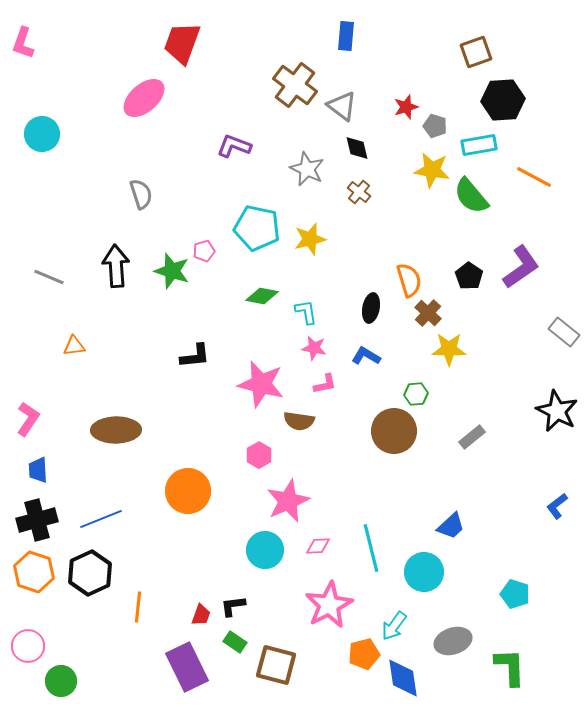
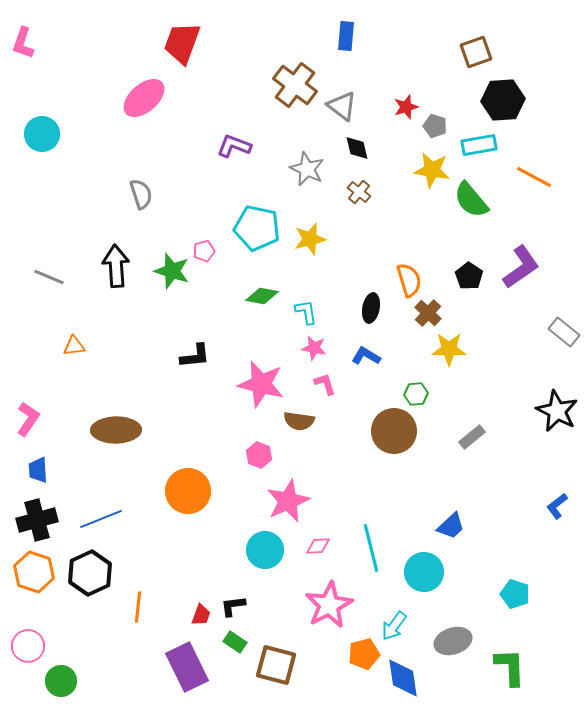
green semicircle at (471, 196): moved 4 px down
pink L-shape at (325, 384): rotated 95 degrees counterclockwise
pink hexagon at (259, 455): rotated 10 degrees counterclockwise
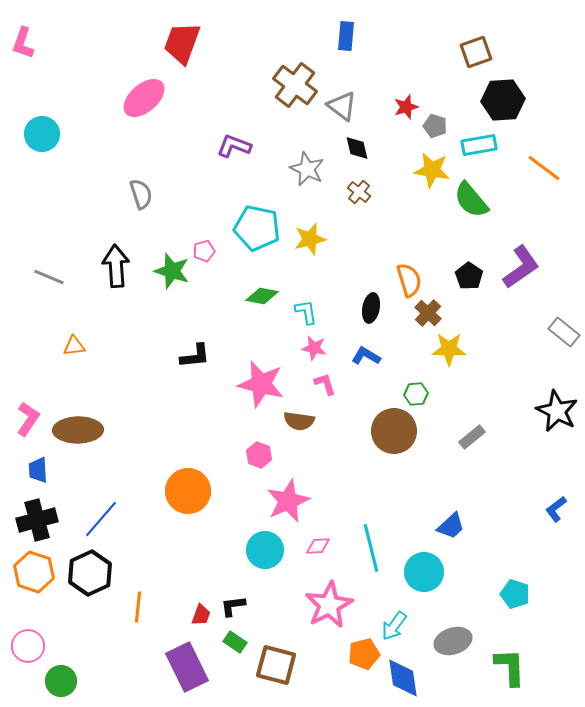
orange line at (534, 177): moved 10 px right, 9 px up; rotated 9 degrees clockwise
brown ellipse at (116, 430): moved 38 px left
blue L-shape at (557, 506): moved 1 px left, 3 px down
blue line at (101, 519): rotated 27 degrees counterclockwise
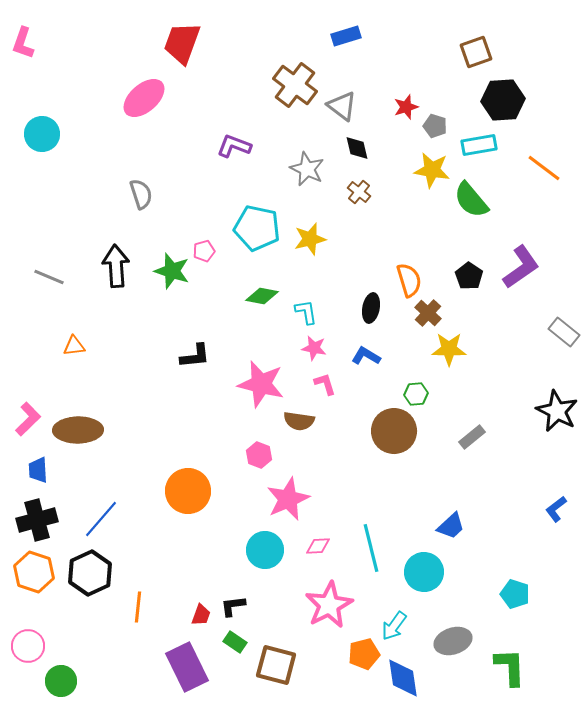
blue rectangle at (346, 36): rotated 68 degrees clockwise
pink L-shape at (28, 419): rotated 12 degrees clockwise
pink star at (288, 501): moved 2 px up
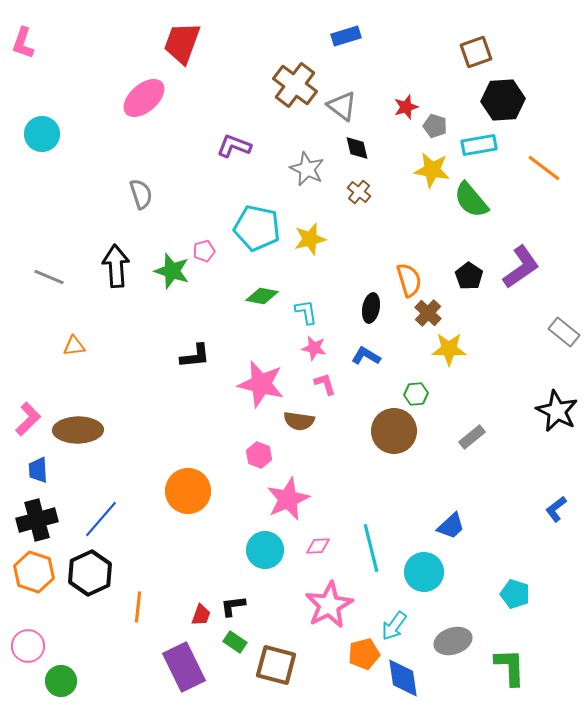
purple rectangle at (187, 667): moved 3 px left
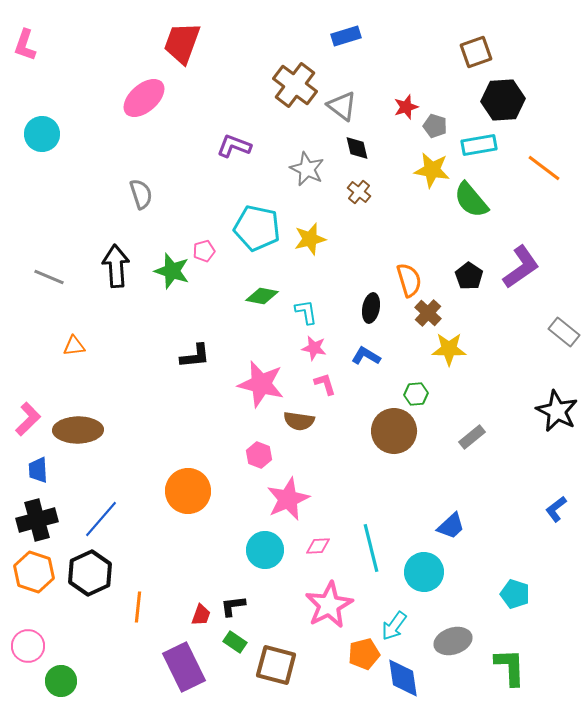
pink L-shape at (23, 43): moved 2 px right, 2 px down
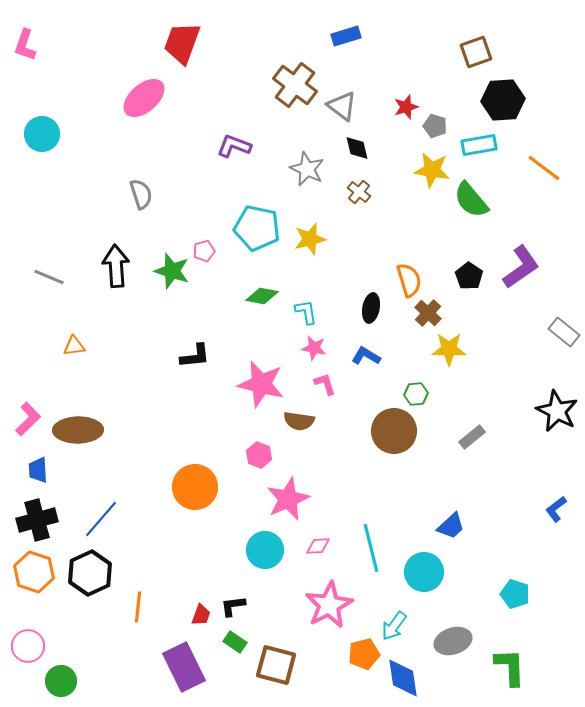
orange circle at (188, 491): moved 7 px right, 4 px up
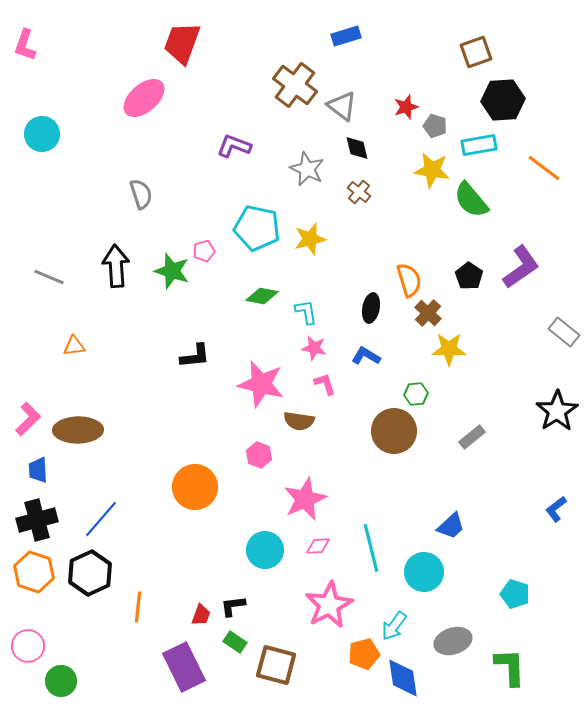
black star at (557, 411): rotated 12 degrees clockwise
pink star at (288, 499): moved 17 px right
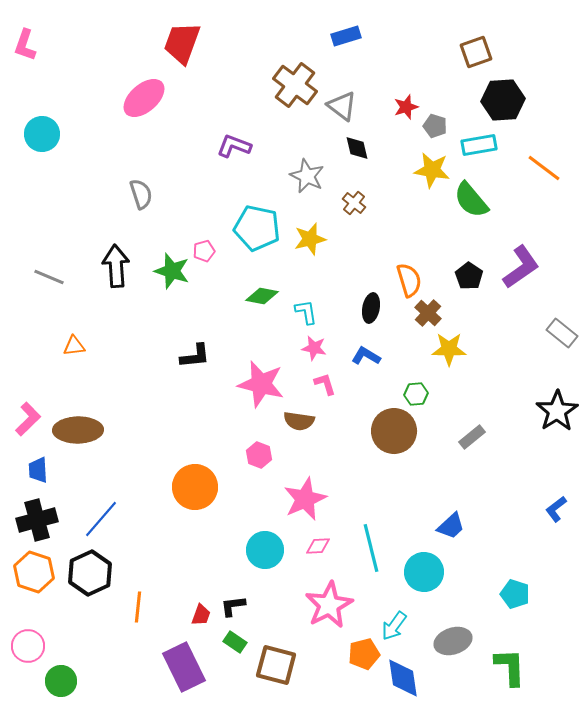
gray star at (307, 169): moved 7 px down
brown cross at (359, 192): moved 5 px left, 11 px down
gray rectangle at (564, 332): moved 2 px left, 1 px down
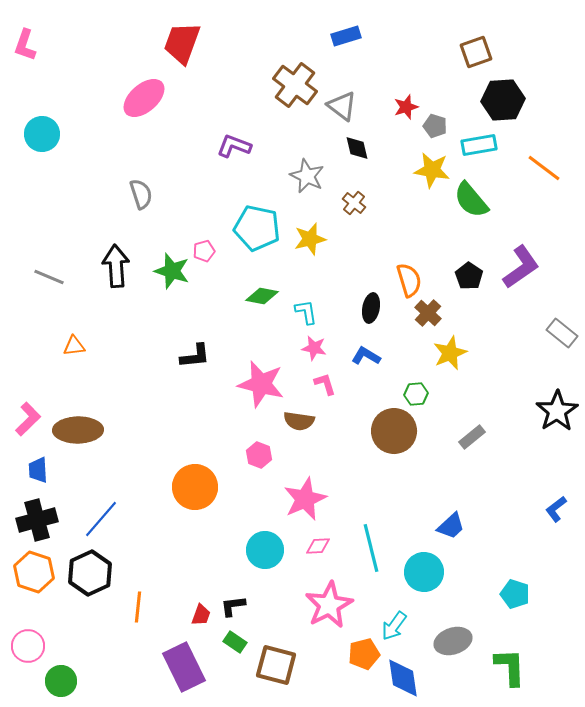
yellow star at (449, 349): moved 1 px right, 4 px down; rotated 24 degrees counterclockwise
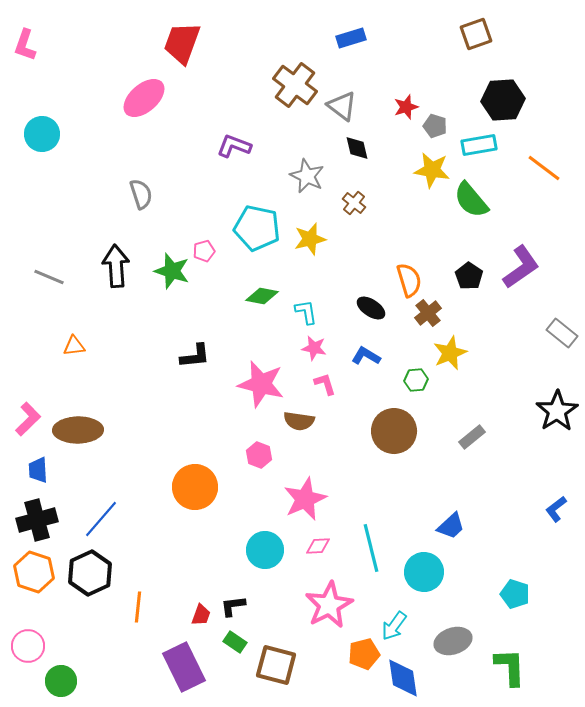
blue rectangle at (346, 36): moved 5 px right, 2 px down
brown square at (476, 52): moved 18 px up
black ellipse at (371, 308): rotated 68 degrees counterclockwise
brown cross at (428, 313): rotated 8 degrees clockwise
green hexagon at (416, 394): moved 14 px up
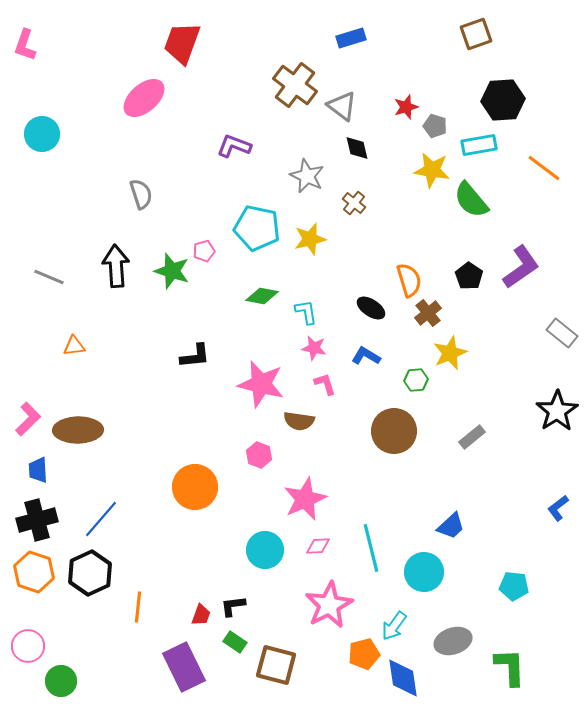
blue L-shape at (556, 509): moved 2 px right, 1 px up
cyan pentagon at (515, 594): moved 1 px left, 8 px up; rotated 12 degrees counterclockwise
